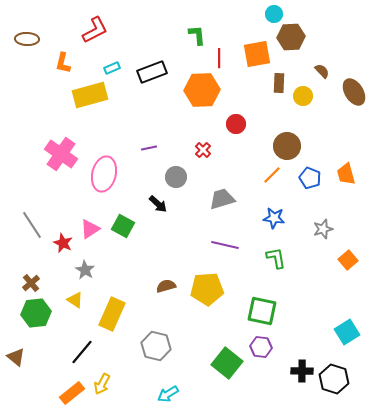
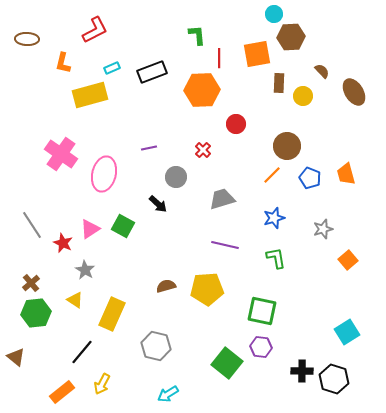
blue star at (274, 218): rotated 25 degrees counterclockwise
orange rectangle at (72, 393): moved 10 px left, 1 px up
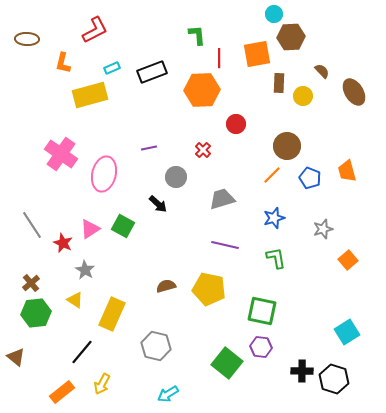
orange trapezoid at (346, 174): moved 1 px right, 3 px up
yellow pentagon at (207, 289): moved 2 px right; rotated 16 degrees clockwise
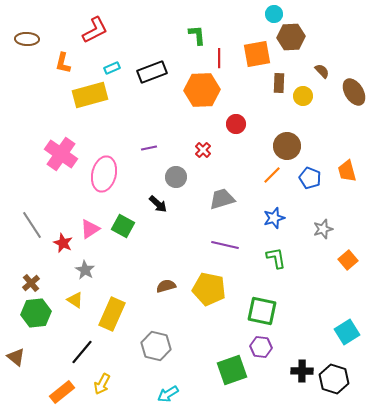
green square at (227, 363): moved 5 px right, 7 px down; rotated 32 degrees clockwise
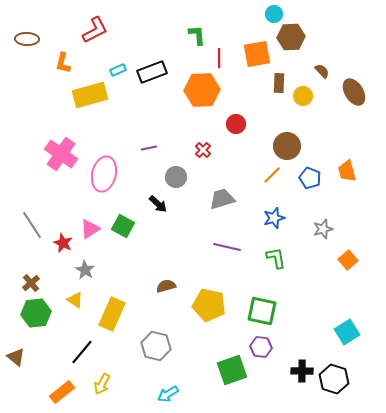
cyan rectangle at (112, 68): moved 6 px right, 2 px down
purple line at (225, 245): moved 2 px right, 2 px down
yellow pentagon at (209, 289): moved 16 px down
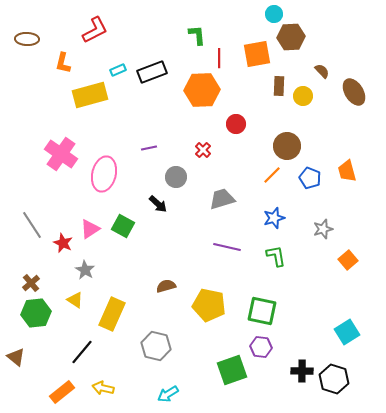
brown rectangle at (279, 83): moved 3 px down
green L-shape at (276, 258): moved 2 px up
yellow arrow at (102, 384): moved 1 px right, 4 px down; rotated 75 degrees clockwise
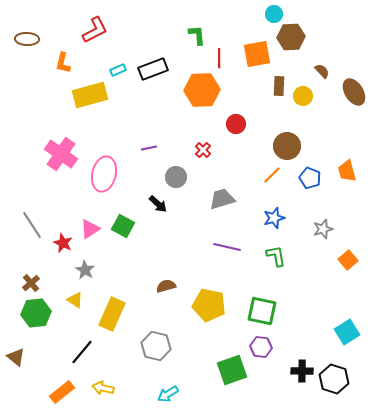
black rectangle at (152, 72): moved 1 px right, 3 px up
